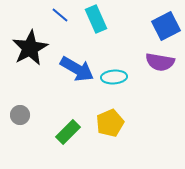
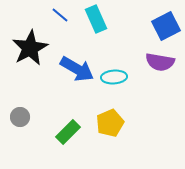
gray circle: moved 2 px down
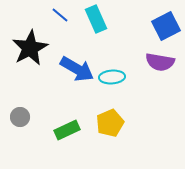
cyan ellipse: moved 2 px left
green rectangle: moved 1 px left, 2 px up; rotated 20 degrees clockwise
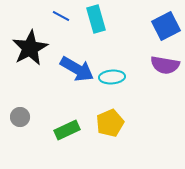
blue line: moved 1 px right, 1 px down; rotated 12 degrees counterclockwise
cyan rectangle: rotated 8 degrees clockwise
purple semicircle: moved 5 px right, 3 px down
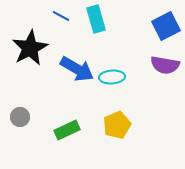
yellow pentagon: moved 7 px right, 2 px down
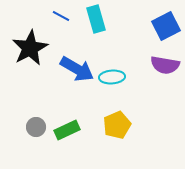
gray circle: moved 16 px right, 10 px down
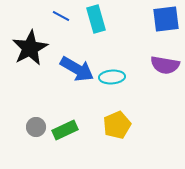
blue square: moved 7 px up; rotated 20 degrees clockwise
green rectangle: moved 2 px left
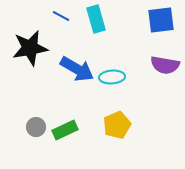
blue square: moved 5 px left, 1 px down
black star: rotated 18 degrees clockwise
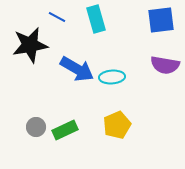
blue line: moved 4 px left, 1 px down
black star: moved 3 px up
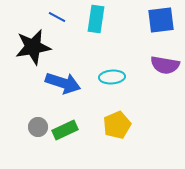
cyan rectangle: rotated 24 degrees clockwise
black star: moved 3 px right, 2 px down
blue arrow: moved 14 px left, 14 px down; rotated 12 degrees counterclockwise
gray circle: moved 2 px right
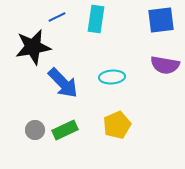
blue line: rotated 54 degrees counterclockwise
blue arrow: rotated 28 degrees clockwise
gray circle: moved 3 px left, 3 px down
